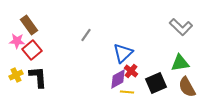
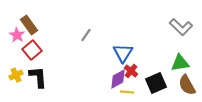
pink star: moved 6 px up; rotated 28 degrees clockwise
blue triangle: rotated 15 degrees counterclockwise
brown semicircle: moved 2 px up
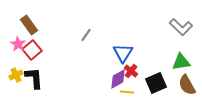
pink star: moved 1 px right, 9 px down
green triangle: moved 1 px right, 1 px up
black L-shape: moved 4 px left, 1 px down
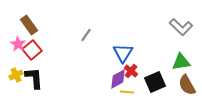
black square: moved 1 px left, 1 px up
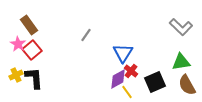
yellow line: rotated 48 degrees clockwise
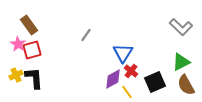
red square: rotated 24 degrees clockwise
green triangle: rotated 18 degrees counterclockwise
purple diamond: moved 5 px left
brown semicircle: moved 1 px left
